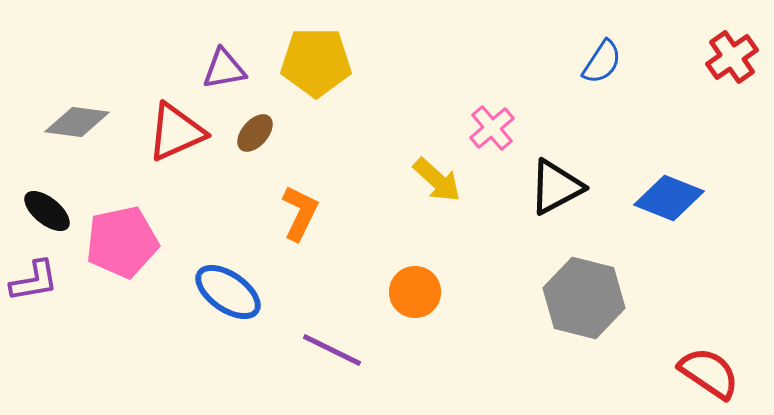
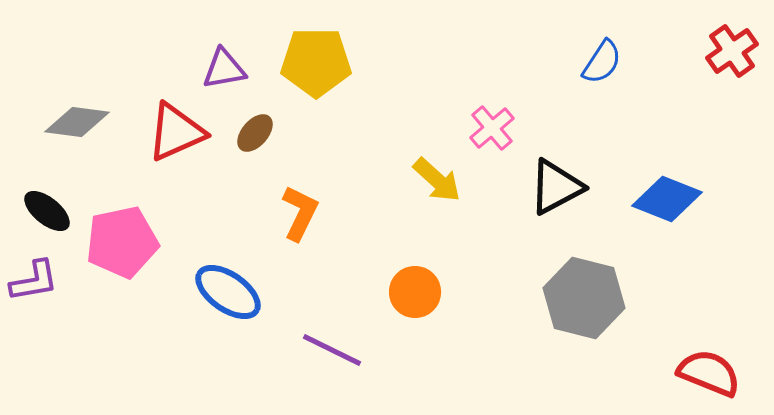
red cross: moved 6 px up
blue diamond: moved 2 px left, 1 px down
red semicircle: rotated 12 degrees counterclockwise
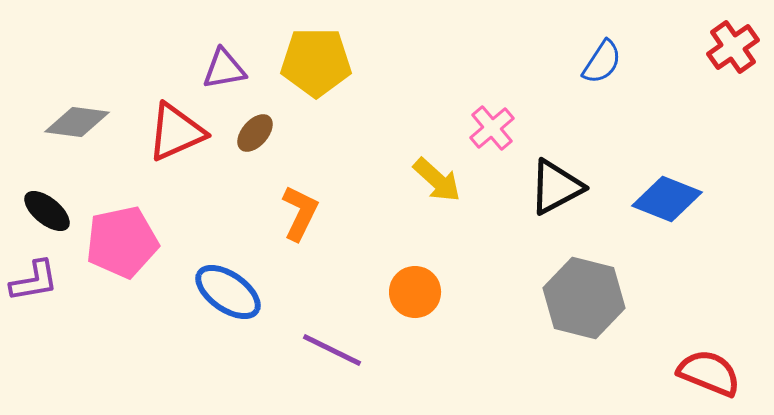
red cross: moved 1 px right, 4 px up
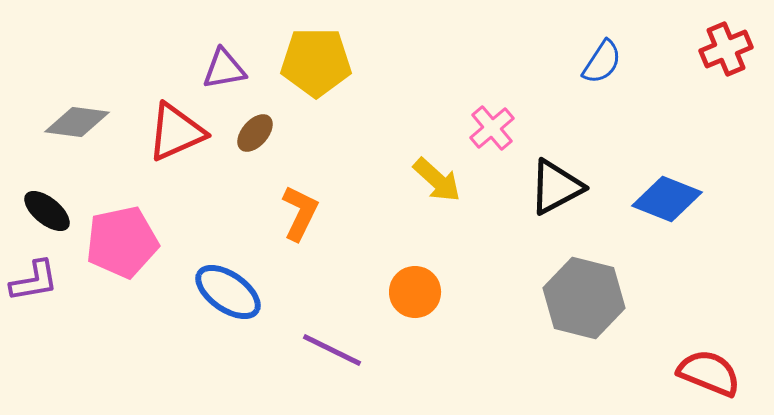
red cross: moved 7 px left, 2 px down; rotated 12 degrees clockwise
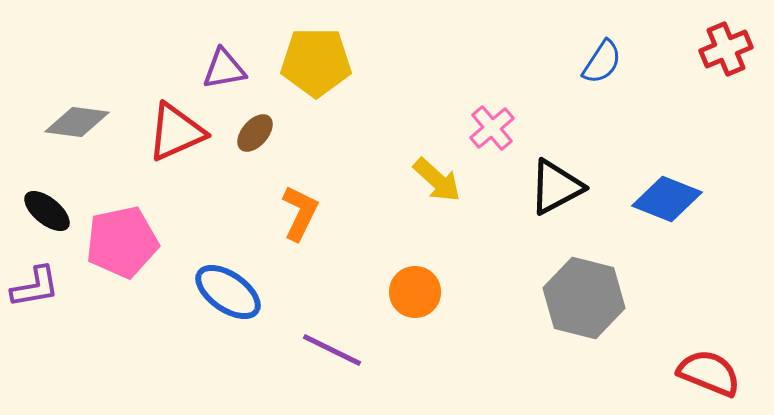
purple L-shape: moved 1 px right, 6 px down
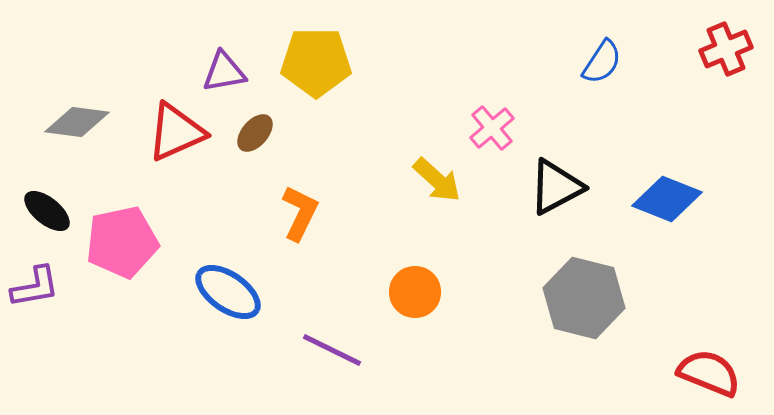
purple triangle: moved 3 px down
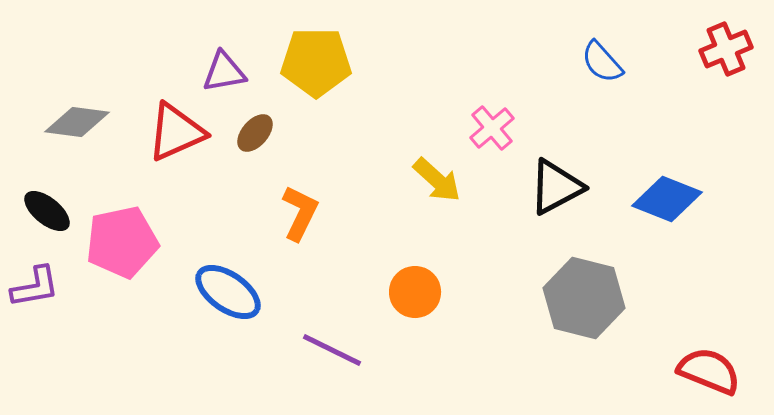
blue semicircle: rotated 105 degrees clockwise
red semicircle: moved 2 px up
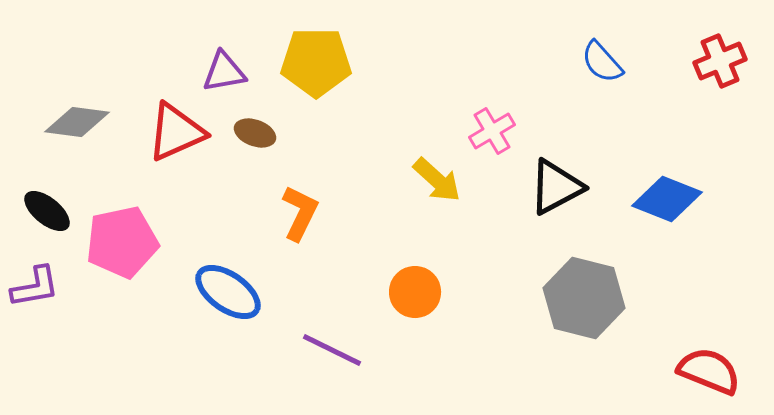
red cross: moved 6 px left, 12 px down
pink cross: moved 3 px down; rotated 9 degrees clockwise
brown ellipse: rotated 69 degrees clockwise
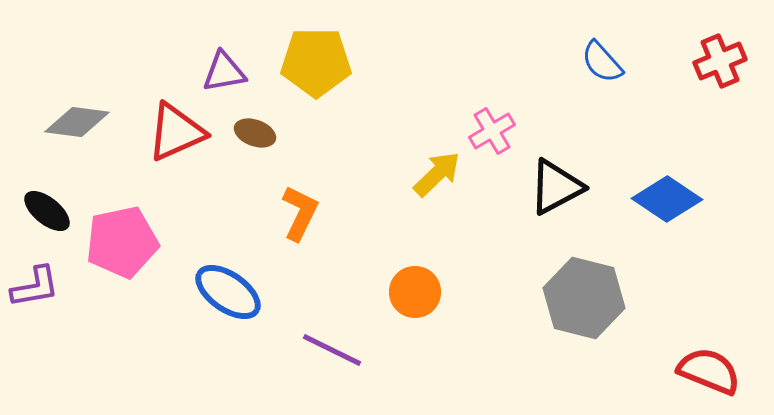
yellow arrow: moved 6 px up; rotated 86 degrees counterclockwise
blue diamond: rotated 12 degrees clockwise
